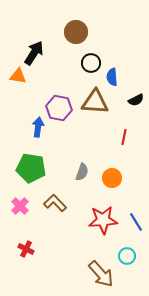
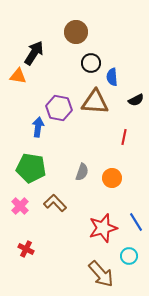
red star: moved 8 px down; rotated 12 degrees counterclockwise
cyan circle: moved 2 px right
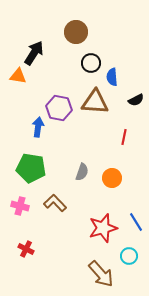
pink cross: rotated 30 degrees counterclockwise
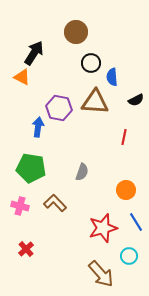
orange triangle: moved 4 px right, 1 px down; rotated 18 degrees clockwise
orange circle: moved 14 px right, 12 px down
red cross: rotated 21 degrees clockwise
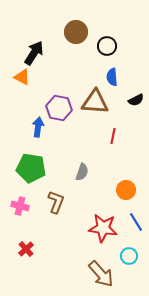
black circle: moved 16 px right, 17 px up
red line: moved 11 px left, 1 px up
brown L-shape: moved 1 px right, 1 px up; rotated 65 degrees clockwise
red star: rotated 24 degrees clockwise
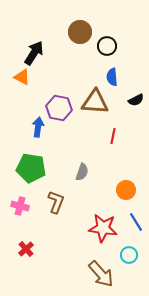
brown circle: moved 4 px right
cyan circle: moved 1 px up
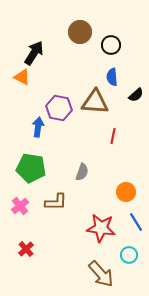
black circle: moved 4 px right, 1 px up
black semicircle: moved 5 px up; rotated 14 degrees counterclockwise
orange circle: moved 2 px down
brown L-shape: rotated 70 degrees clockwise
pink cross: rotated 36 degrees clockwise
red star: moved 2 px left
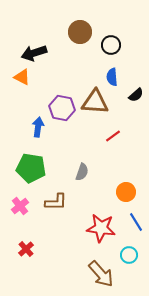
black arrow: rotated 140 degrees counterclockwise
purple hexagon: moved 3 px right
red line: rotated 42 degrees clockwise
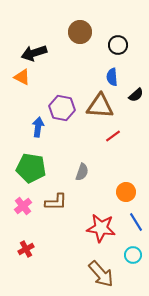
black circle: moved 7 px right
brown triangle: moved 5 px right, 4 px down
pink cross: moved 3 px right
red cross: rotated 14 degrees clockwise
cyan circle: moved 4 px right
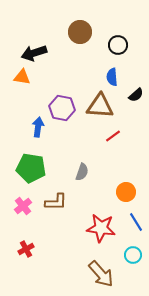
orange triangle: rotated 18 degrees counterclockwise
